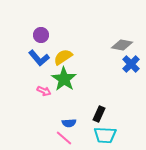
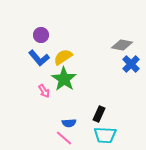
pink arrow: rotated 32 degrees clockwise
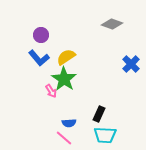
gray diamond: moved 10 px left, 21 px up; rotated 10 degrees clockwise
yellow semicircle: moved 3 px right
pink arrow: moved 7 px right
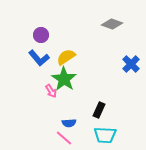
black rectangle: moved 4 px up
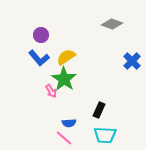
blue cross: moved 1 px right, 3 px up
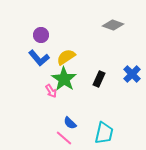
gray diamond: moved 1 px right, 1 px down
blue cross: moved 13 px down
black rectangle: moved 31 px up
blue semicircle: moved 1 px right; rotated 48 degrees clockwise
cyan trapezoid: moved 1 px left, 2 px up; rotated 80 degrees counterclockwise
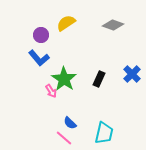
yellow semicircle: moved 34 px up
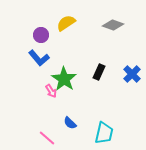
black rectangle: moved 7 px up
pink line: moved 17 px left
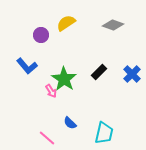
blue L-shape: moved 12 px left, 8 px down
black rectangle: rotated 21 degrees clockwise
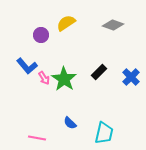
blue cross: moved 1 px left, 3 px down
pink arrow: moved 7 px left, 13 px up
pink line: moved 10 px left; rotated 30 degrees counterclockwise
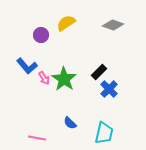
blue cross: moved 22 px left, 12 px down
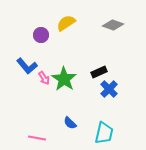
black rectangle: rotated 21 degrees clockwise
